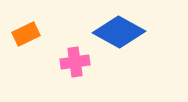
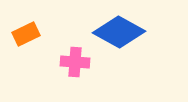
pink cross: rotated 12 degrees clockwise
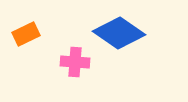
blue diamond: moved 1 px down; rotated 6 degrees clockwise
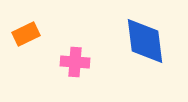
blue diamond: moved 26 px right, 8 px down; rotated 48 degrees clockwise
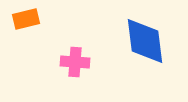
orange rectangle: moved 15 px up; rotated 12 degrees clockwise
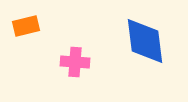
orange rectangle: moved 7 px down
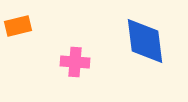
orange rectangle: moved 8 px left
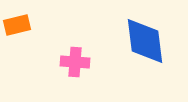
orange rectangle: moved 1 px left, 1 px up
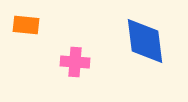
orange rectangle: moved 9 px right; rotated 20 degrees clockwise
